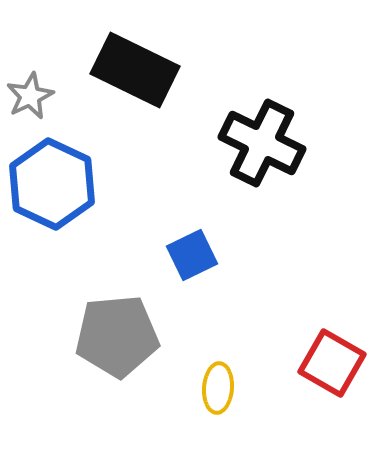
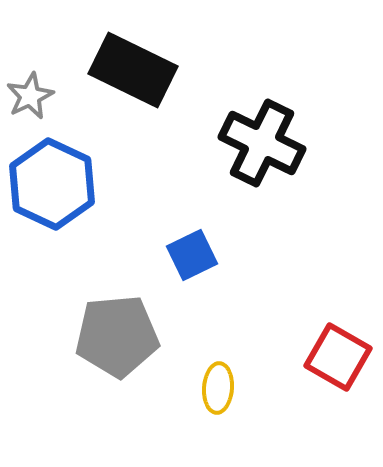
black rectangle: moved 2 px left
red square: moved 6 px right, 6 px up
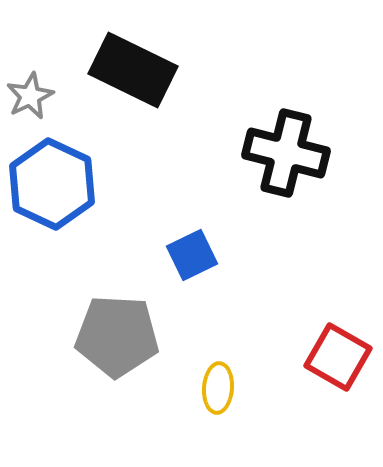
black cross: moved 24 px right, 10 px down; rotated 12 degrees counterclockwise
gray pentagon: rotated 8 degrees clockwise
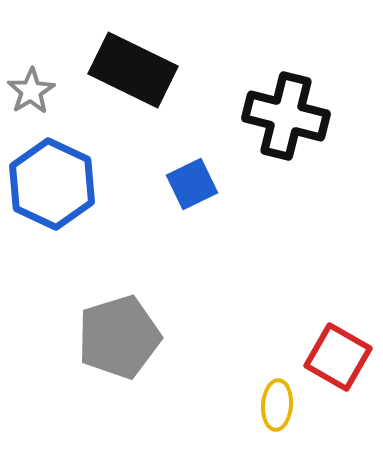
gray star: moved 1 px right, 5 px up; rotated 6 degrees counterclockwise
black cross: moved 37 px up
blue square: moved 71 px up
gray pentagon: moved 2 px right, 1 px down; rotated 20 degrees counterclockwise
yellow ellipse: moved 59 px right, 17 px down
